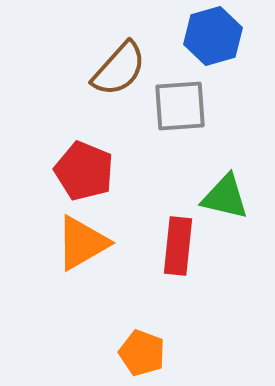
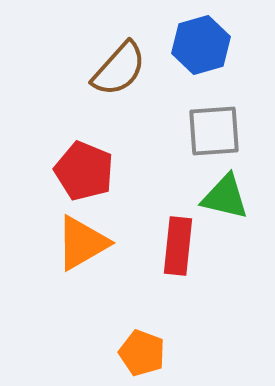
blue hexagon: moved 12 px left, 9 px down
gray square: moved 34 px right, 25 px down
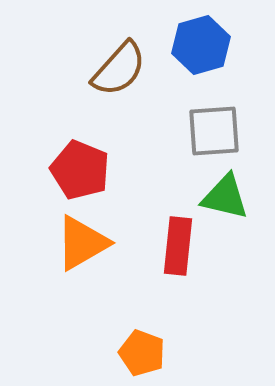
red pentagon: moved 4 px left, 1 px up
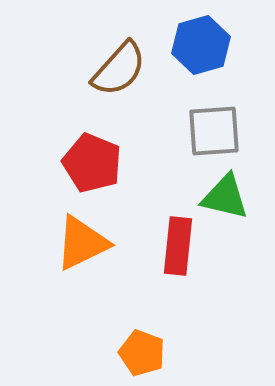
red pentagon: moved 12 px right, 7 px up
orange triangle: rotated 4 degrees clockwise
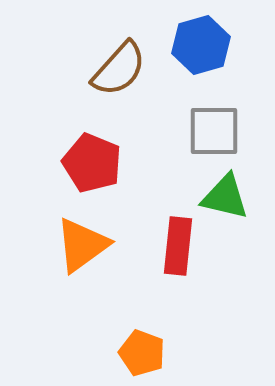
gray square: rotated 4 degrees clockwise
orange triangle: moved 2 px down; rotated 10 degrees counterclockwise
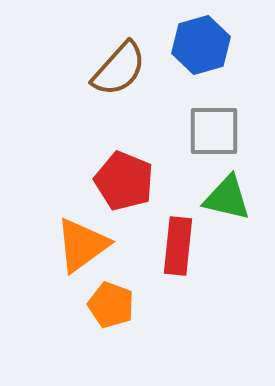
red pentagon: moved 32 px right, 18 px down
green triangle: moved 2 px right, 1 px down
orange pentagon: moved 31 px left, 48 px up
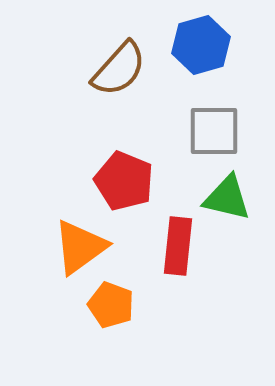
orange triangle: moved 2 px left, 2 px down
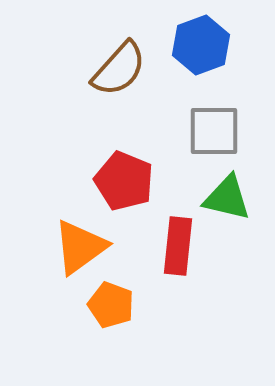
blue hexagon: rotated 4 degrees counterclockwise
